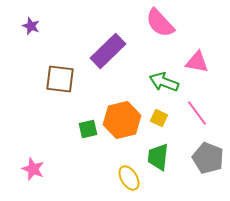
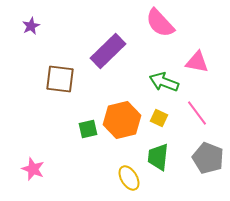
purple star: rotated 24 degrees clockwise
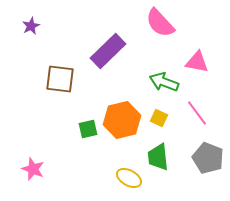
green trapezoid: rotated 12 degrees counterclockwise
yellow ellipse: rotated 30 degrees counterclockwise
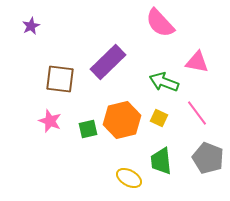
purple rectangle: moved 11 px down
green trapezoid: moved 3 px right, 4 px down
pink star: moved 17 px right, 48 px up
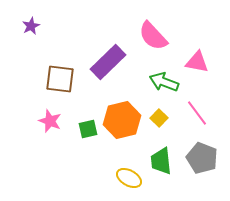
pink semicircle: moved 7 px left, 13 px down
yellow square: rotated 18 degrees clockwise
gray pentagon: moved 6 px left
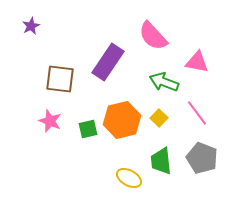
purple rectangle: rotated 12 degrees counterclockwise
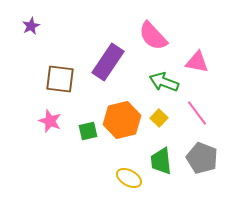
green square: moved 2 px down
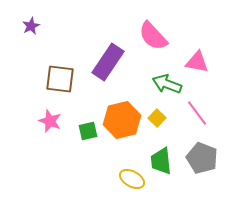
green arrow: moved 3 px right, 2 px down
yellow square: moved 2 px left
yellow ellipse: moved 3 px right, 1 px down
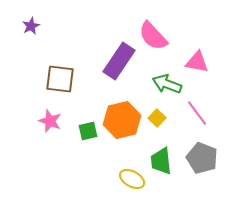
purple rectangle: moved 11 px right, 1 px up
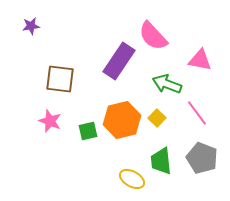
purple star: rotated 18 degrees clockwise
pink triangle: moved 3 px right, 2 px up
